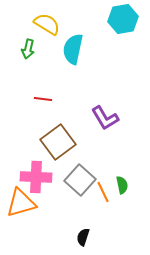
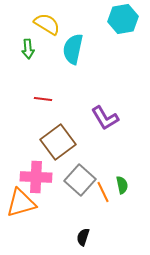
green arrow: rotated 18 degrees counterclockwise
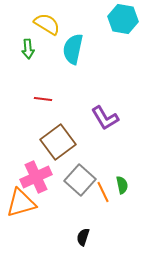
cyan hexagon: rotated 20 degrees clockwise
pink cross: rotated 28 degrees counterclockwise
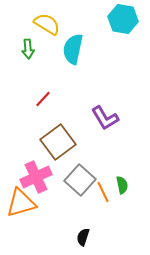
red line: rotated 54 degrees counterclockwise
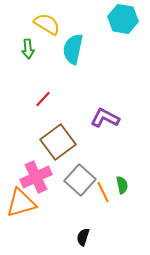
purple L-shape: rotated 148 degrees clockwise
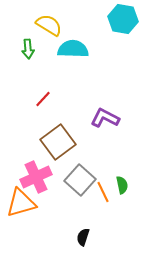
yellow semicircle: moved 2 px right, 1 px down
cyan semicircle: rotated 80 degrees clockwise
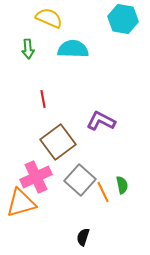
yellow semicircle: moved 7 px up; rotated 8 degrees counterclockwise
red line: rotated 54 degrees counterclockwise
purple L-shape: moved 4 px left, 3 px down
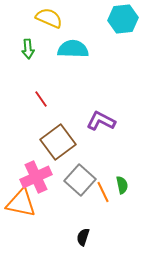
cyan hexagon: rotated 16 degrees counterclockwise
red line: moved 2 px left; rotated 24 degrees counterclockwise
orange triangle: rotated 28 degrees clockwise
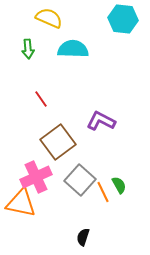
cyan hexagon: rotated 12 degrees clockwise
green semicircle: moved 3 px left; rotated 18 degrees counterclockwise
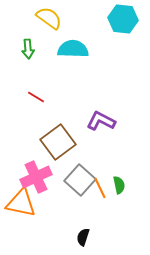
yellow semicircle: rotated 12 degrees clockwise
red line: moved 5 px left, 2 px up; rotated 24 degrees counterclockwise
green semicircle: rotated 18 degrees clockwise
orange line: moved 3 px left, 4 px up
